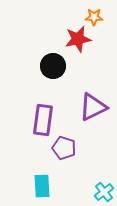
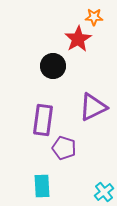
red star: rotated 20 degrees counterclockwise
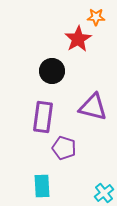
orange star: moved 2 px right
black circle: moved 1 px left, 5 px down
purple triangle: rotated 40 degrees clockwise
purple rectangle: moved 3 px up
cyan cross: moved 1 px down
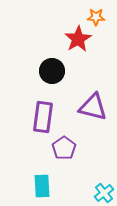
purple pentagon: rotated 20 degrees clockwise
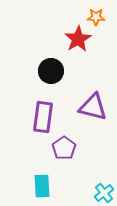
black circle: moved 1 px left
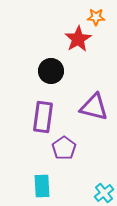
purple triangle: moved 1 px right
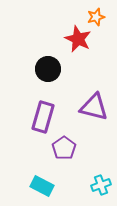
orange star: rotated 18 degrees counterclockwise
red star: rotated 16 degrees counterclockwise
black circle: moved 3 px left, 2 px up
purple rectangle: rotated 8 degrees clockwise
cyan rectangle: rotated 60 degrees counterclockwise
cyan cross: moved 3 px left, 8 px up; rotated 18 degrees clockwise
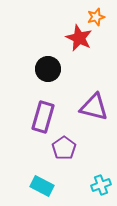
red star: moved 1 px right, 1 px up
